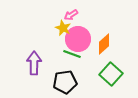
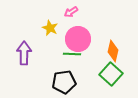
pink arrow: moved 3 px up
yellow star: moved 13 px left
orange diamond: moved 9 px right, 7 px down; rotated 35 degrees counterclockwise
green line: rotated 18 degrees counterclockwise
purple arrow: moved 10 px left, 10 px up
black pentagon: moved 1 px left
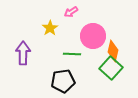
yellow star: rotated 14 degrees clockwise
pink circle: moved 15 px right, 3 px up
purple arrow: moved 1 px left
green square: moved 6 px up
black pentagon: moved 1 px left, 1 px up
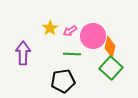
pink arrow: moved 1 px left, 19 px down
orange diamond: moved 3 px left, 4 px up
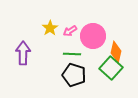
orange diamond: moved 6 px right, 5 px down
black pentagon: moved 11 px right, 6 px up; rotated 25 degrees clockwise
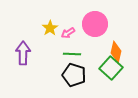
pink arrow: moved 2 px left, 2 px down
pink circle: moved 2 px right, 12 px up
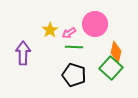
yellow star: moved 2 px down
pink arrow: moved 1 px right
green line: moved 2 px right, 7 px up
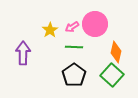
pink arrow: moved 3 px right, 6 px up
green square: moved 1 px right, 7 px down
black pentagon: rotated 20 degrees clockwise
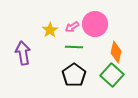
purple arrow: rotated 10 degrees counterclockwise
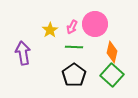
pink arrow: rotated 32 degrees counterclockwise
orange diamond: moved 4 px left
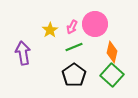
green line: rotated 24 degrees counterclockwise
